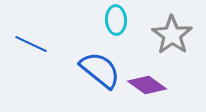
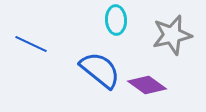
gray star: rotated 24 degrees clockwise
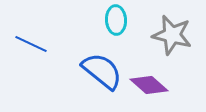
gray star: rotated 27 degrees clockwise
blue semicircle: moved 2 px right, 1 px down
purple diamond: moved 2 px right; rotated 6 degrees clockwise
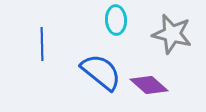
gray star: moved 1 px up
blue line: moved 11 px right; rotated 64 degrees clockwise
blue semicircle: moved 1 px left, 1 px down
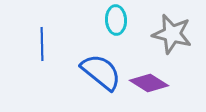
purple diamond: moved 2 px up; rotated 9 degrees counterclockwise
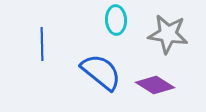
gray star: moved 4 px left; rotated 6 degrees counterclockwise
purple diamond: moved 6 px right, 2 px down
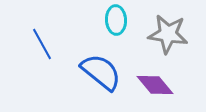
blue line: rotated 28 degrees counterclockwise
purple diamond: rotated 18 degrees clockwise
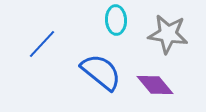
blue line: rotated 72 degrees clockwise
